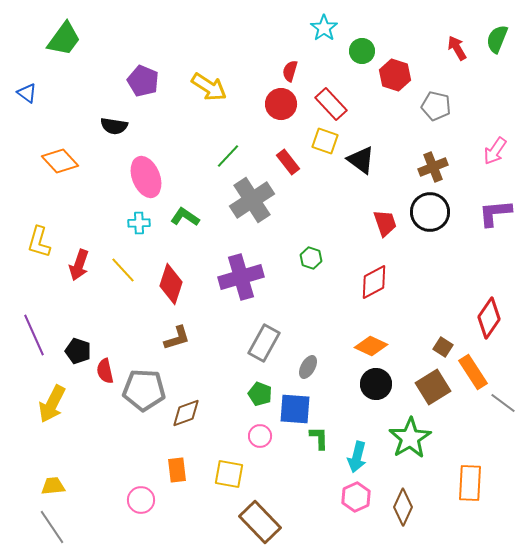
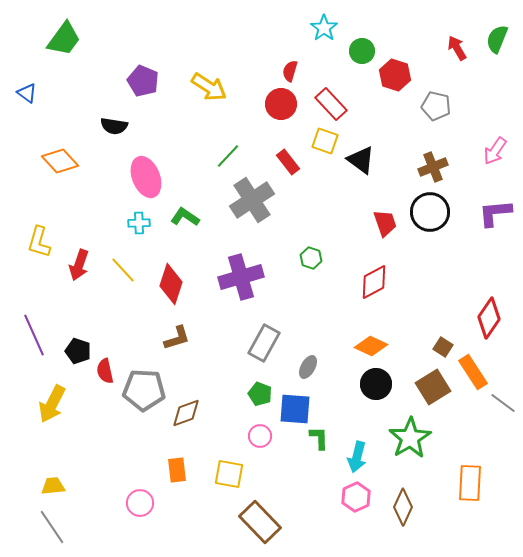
pink circle at (141, 500): moved 1 px left, 3 px down
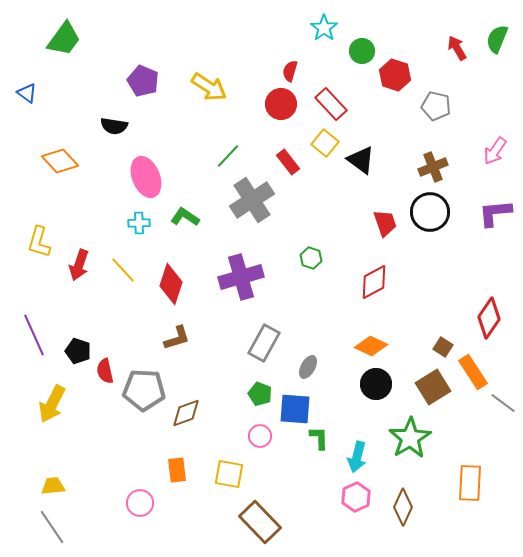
yellow square at (325, 141): moved 2 px down; rotated 20 degrees clockwise
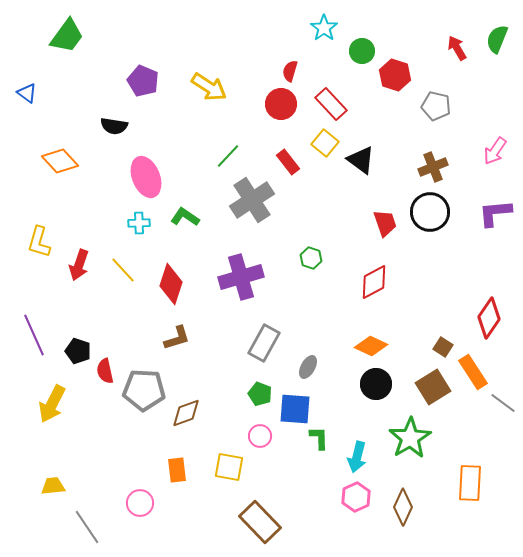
green trapezoid at (64, 39): moved 3 px right, 3 px up
yellow square at (229, 474): moved 7 px up
gray line at (52, 527): moved 35 px right
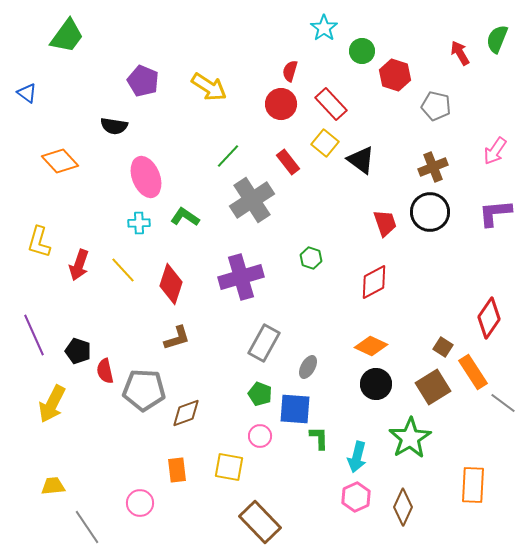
red arrow at (457, 48): moved 3 px right, 5 px down
orange rectangle at (470, 483): moved 3 px right, 2 px down
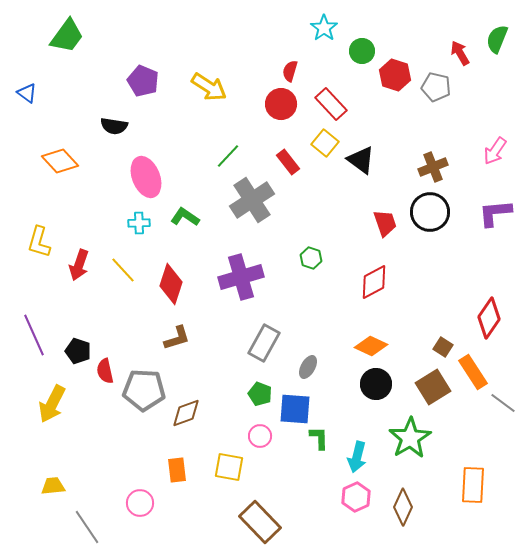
gray pentagon at (436, 106): moved 19 px up
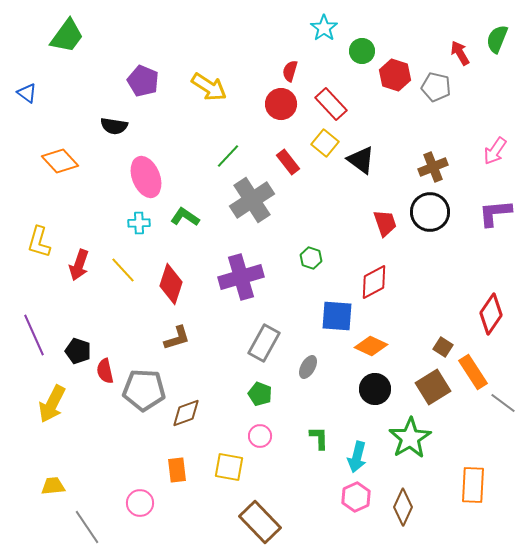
red diamond at (489, 318): moved 2 px right, 4 px up
black circle at (376, 384): moved 1 px left, 5 px down
blue square at (295, 409): moved 42 px right, 93 px up
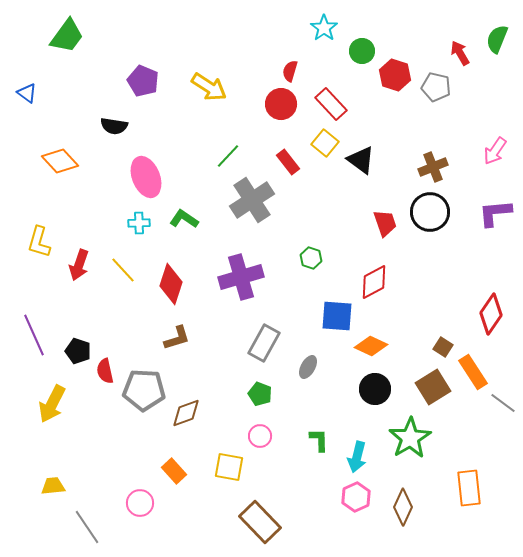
green L-shape at (185, 217): moved 1 px left, 2 px down
green L-shape at (319, 438): moved 2 px down
orange rectangle at (177, 470): moved 3 px left, 1 px down; rotated 35 degrees counterclockwise
orange rectangle at (473, 485): moved 4 px left, 3 px down; rotated 9 degrees counterclockwise
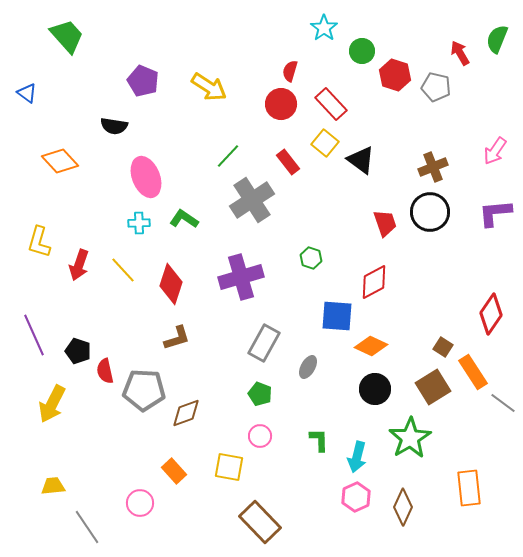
green trapezoid at (67, 36): rotated 78 degrees counterclockwise
